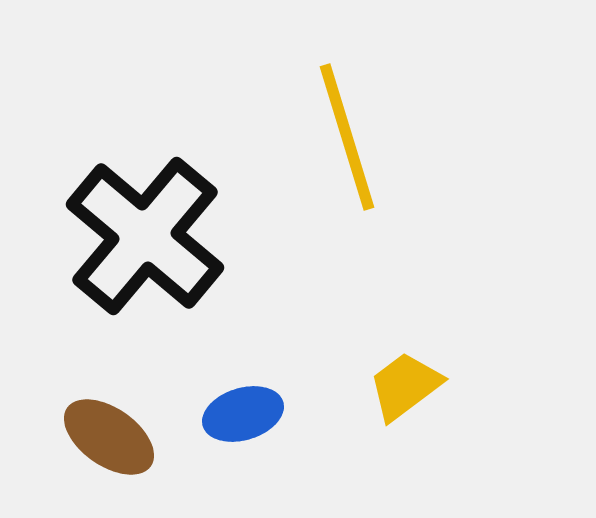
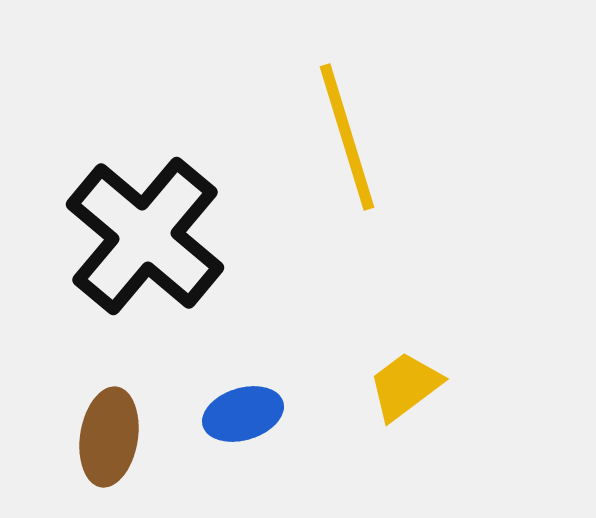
brown ellipse: rotated 64 degrees clockwise
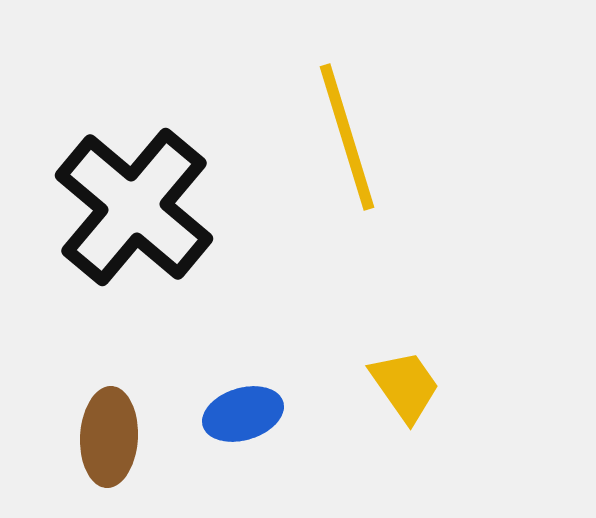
black cross: moved 11 px left, 29 px up
yellow trapezoid: rotated 92 degrees clockwise
brown ellipse: rotated 6 degrees counterclockwise
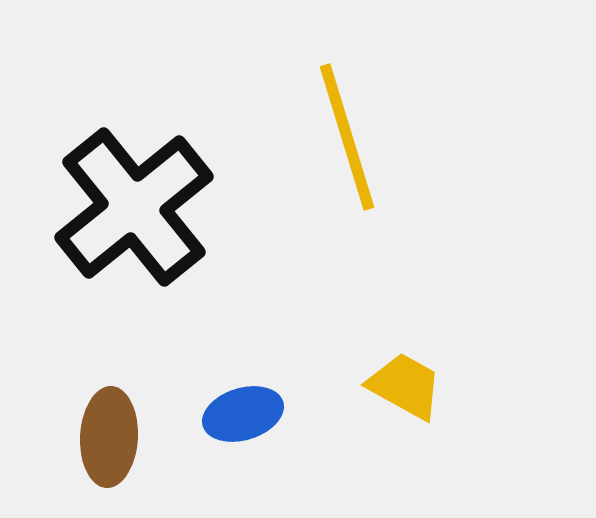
black cross: rotated 11 degrees clockwise
yellow trapezoid: rotated 26 degrees counterclockwise
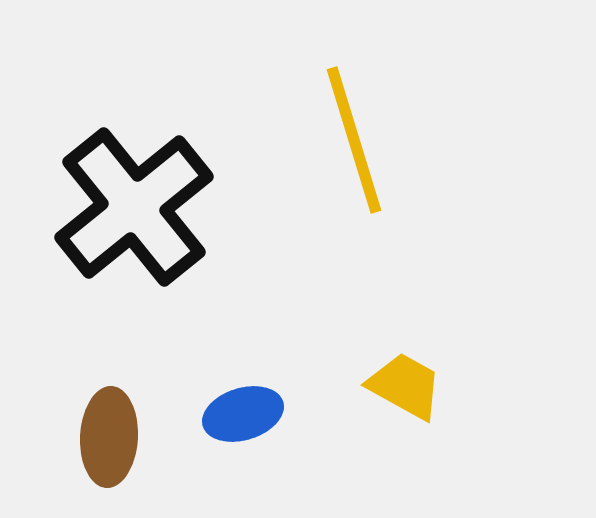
yellow line: moved 7 px right, 3 px down
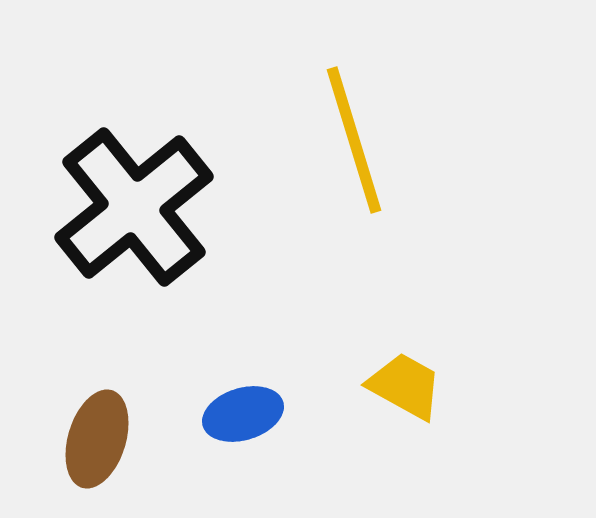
brown ellipse: moved 12 px left, 2 px down; rotated 14 degrees clockwise
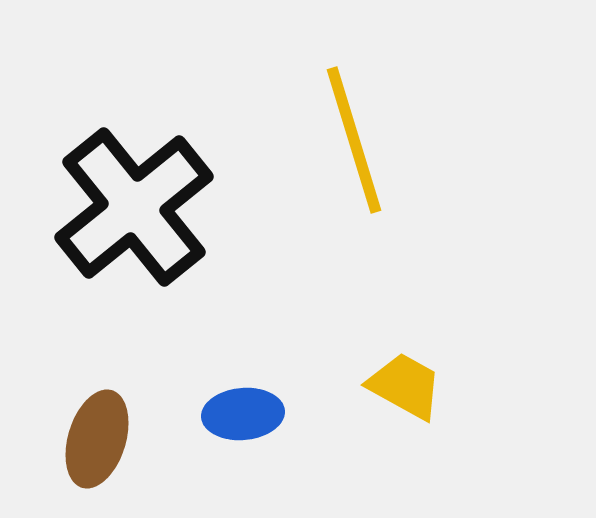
blue ellipse: rotated 12 degrees clockwise
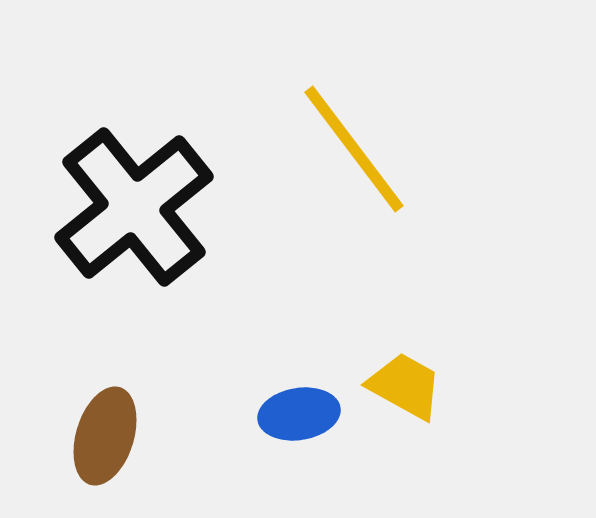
yellow line: moved 9 px down; rotated 20 degrees counterclockwise
blue ellipse: moved 56 px right; rotated 4 degrees counterclockwise
brown ellipse: moved 8 px right, 3 px up
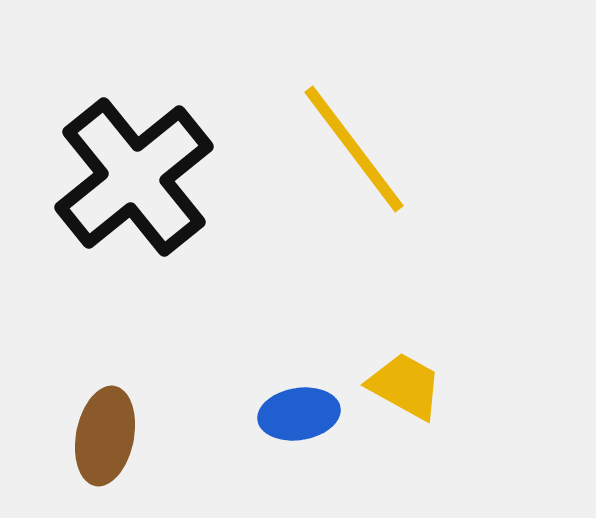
black cross: moved 30 px up
brown ellipse: rotated 6 degrees counterclockwise
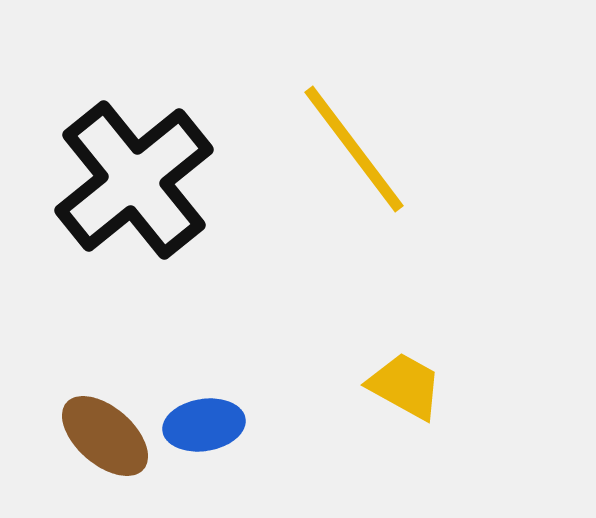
black cross: moved 3 px down
blue ellipse: moved 95 px left, 11 px down
brown ellipse: rotated 60 degrees counterclockwise
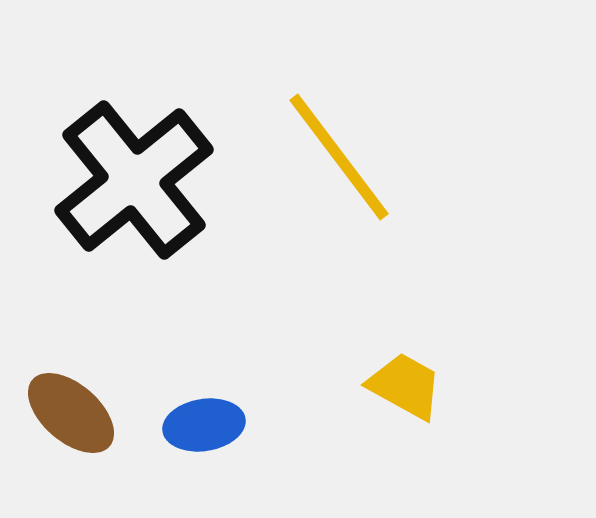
yellow line: moved 15 px left, 8 px down
brown ellipse: moved 34 px left, 23 px up
